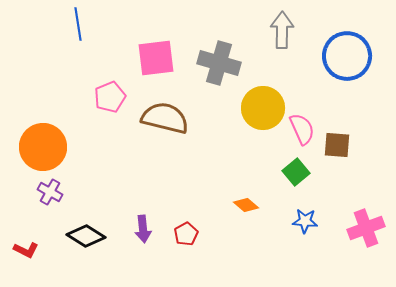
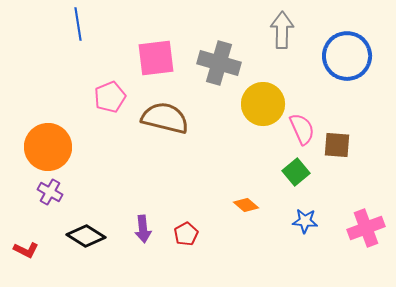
yellow circle: moved 4 px up
orange circle: moved 5 px right
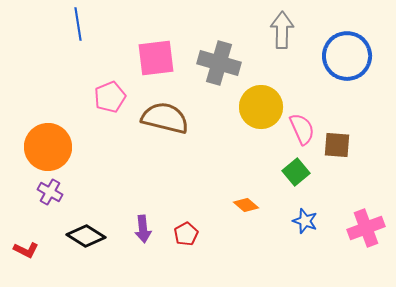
yellow circle: moved 2 px left, 3 px down
blue star: rotated 15 degrees clockwise
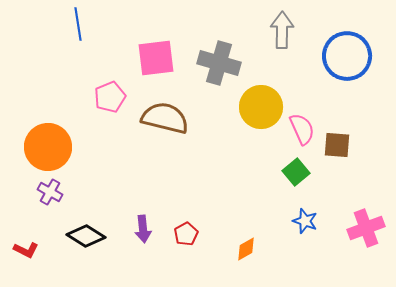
orange diamond: moved 44 px down; rotated 70 degrees counterclockwise
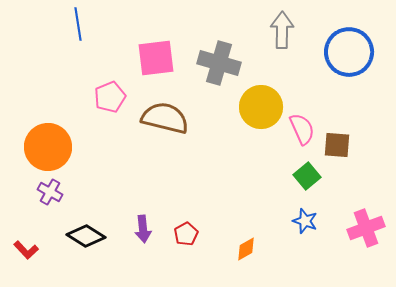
blue circle: moved 2 px right, 4 px up
green square: moved 11 px right, 4 px down
red L-shape: rotated 20 degrees clockwise
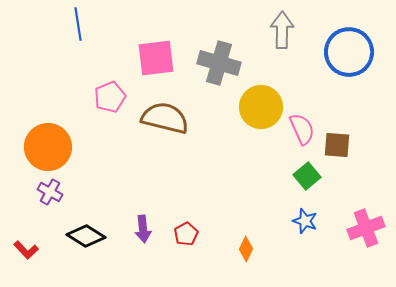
orange diamond: rotated 35 degrees counterclockwise
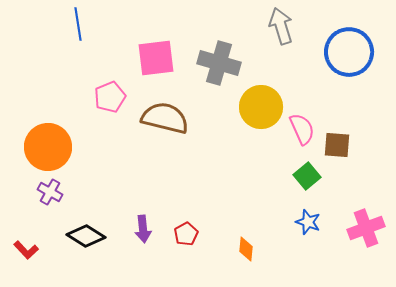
gray arrow: moved 1 px left, 4 px up; rotated 18 degrees counterclockwise
blue star: moved 3 px right, 1 px down
orange diamond: rotated 20 degrees counterclockwise
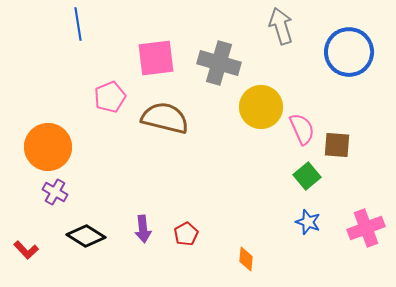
purple cross: moved 5 px right
orange diamond: moved 10 px down
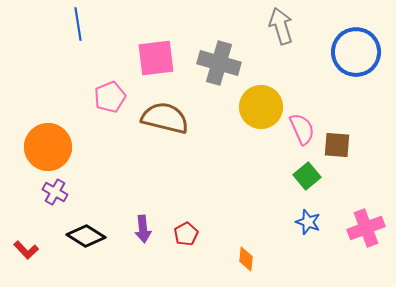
blue circle: moved 7 px right
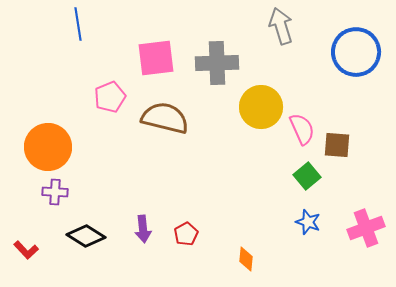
gray cross: moved 2 px left; rotated 18 degrees counterclockwise
purple cross: rotated 25 degrees counterclockwise
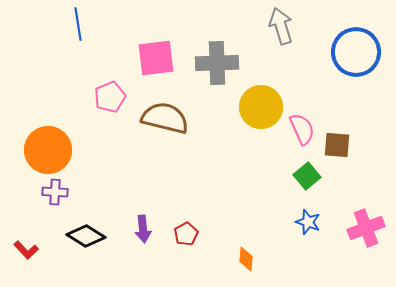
orange circle: moved 3 px down
